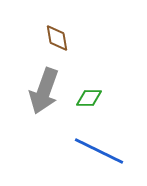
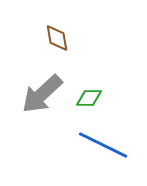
gray arrow: moved 2 px left, 3 px down; rotated 27 degrees clockwise
blue line: moved 4 px right, 6 px up
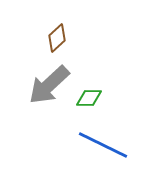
brown diamond: rotated 56 degrees clockwise
gray arrow: moved 7 px right, 9 px up
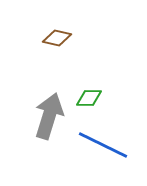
brown diamond: rotated 56 degrees clockwise
gray arrow: moved 31 px down; rotated 150 degrees clockwise
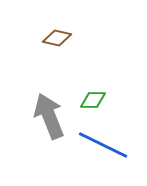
green diamond: moved 4 px right, 2 px down
gray arrow: rotated 39 degrees counterclockwise
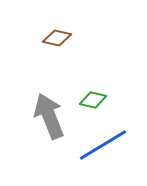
green diamond: rotated 12 degrees clockwise
blue line: rotated 57 degrees counterclockwise
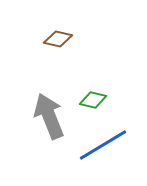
brown diamond: moved 1 px right, 1 px down
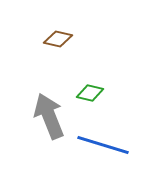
green diamond: moved 3 px left, 7 px up
blue line: rotated 48 degrees clockwise
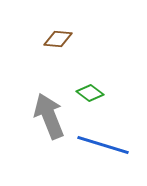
brown diamond: rotated 8 degrees counterclockwise
green diamond: rotated 24 degrees clockwise
